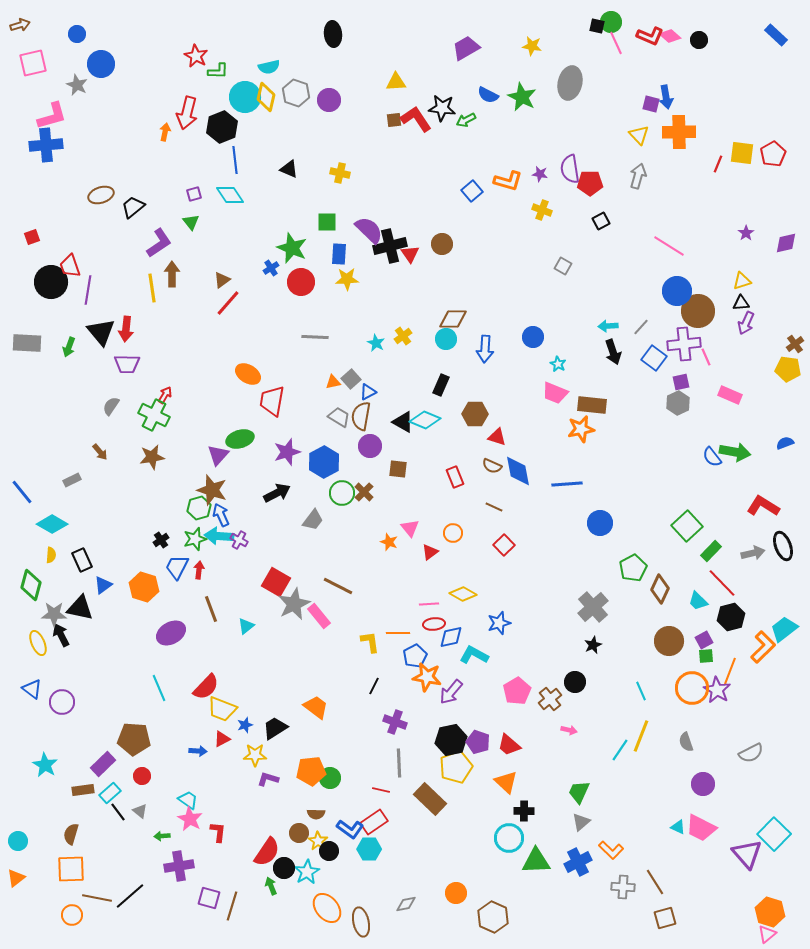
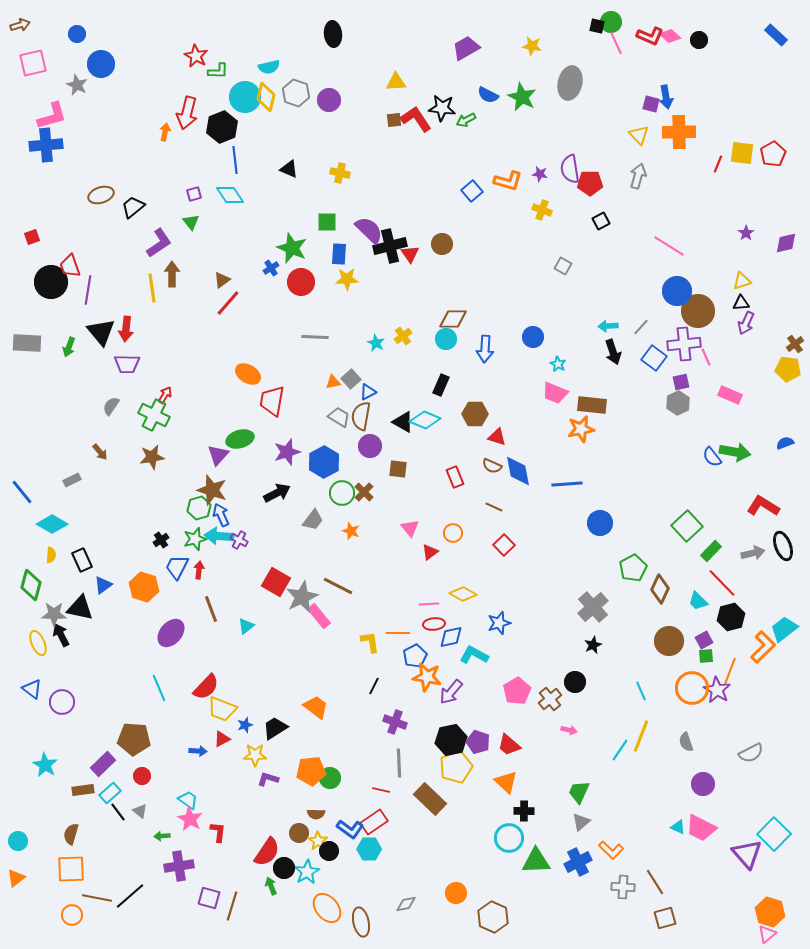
orange star at (389, 542): moved 38 px left, 11 px up
gray star at (294, 604): moved 8 px right, 7 px up
purple ellipse at (171, 633): rotated 20 degrees counterclockwise
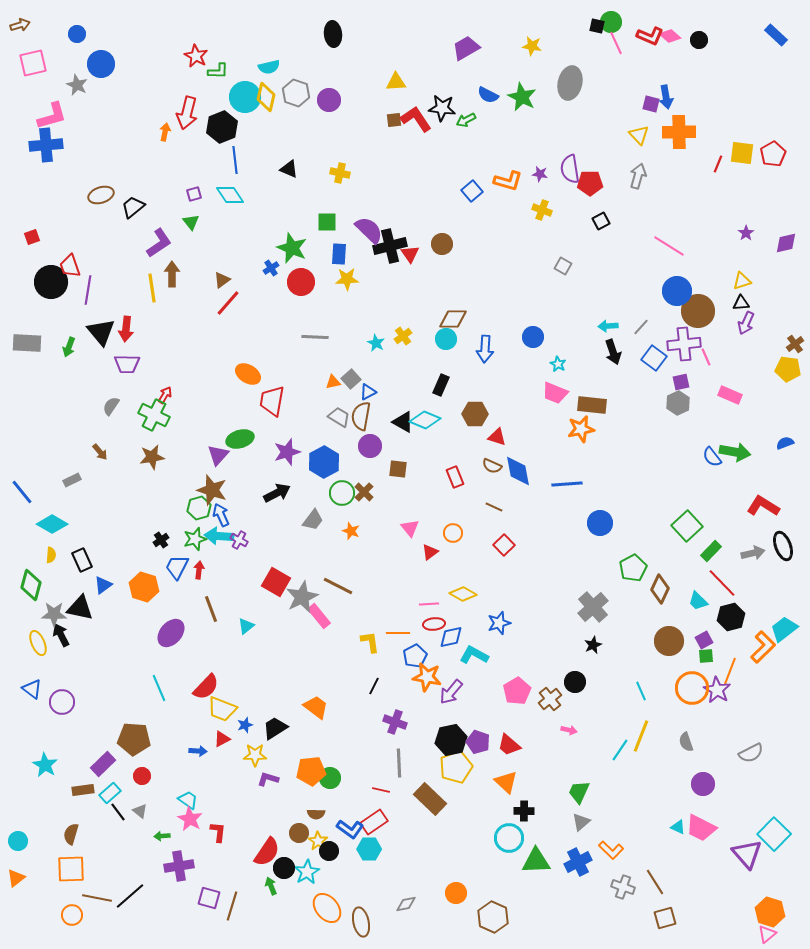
gray cross at (623, 887): rotated 15 degrees clockwise
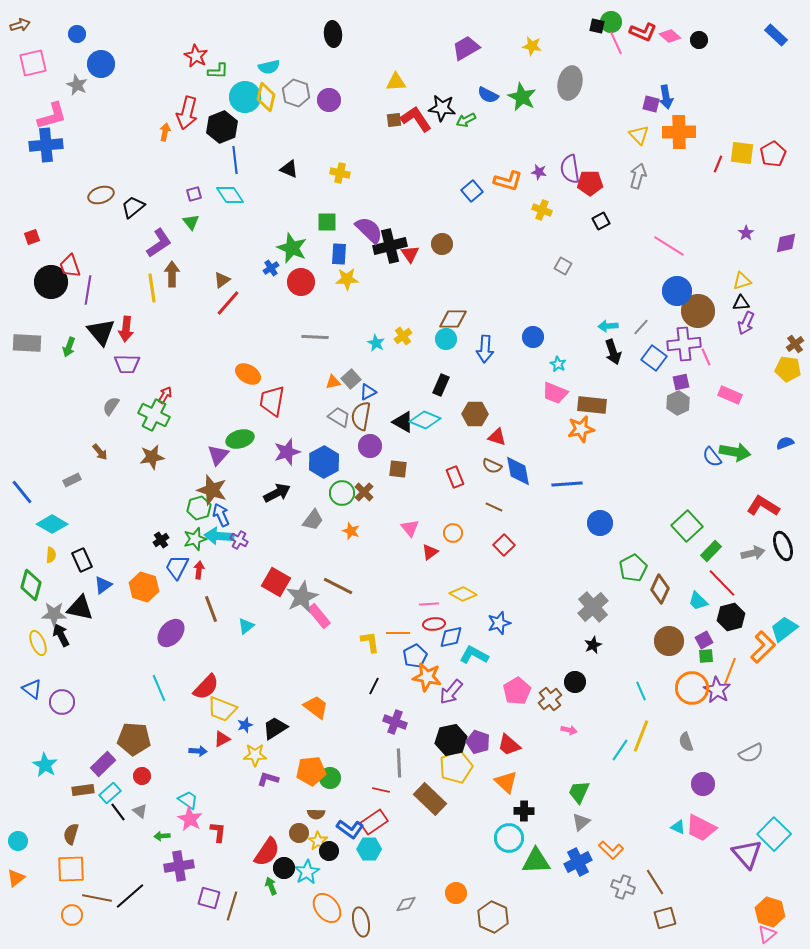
red L-shape at (650, 36): moved 7 px left, 4 px up
purple star at (540, 174): moved 1 px left, 2 px up
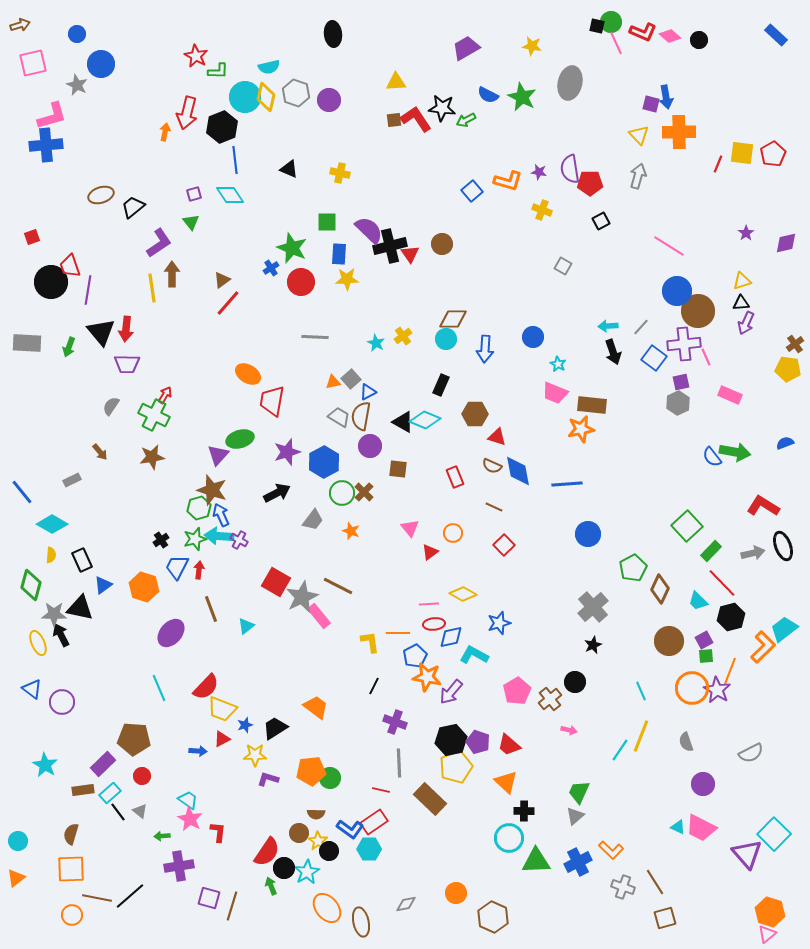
blue circle at (600, 523): moved 12 px left, 11 px down
gray triangle at (581, 822): moved 6 px left, 6 px up
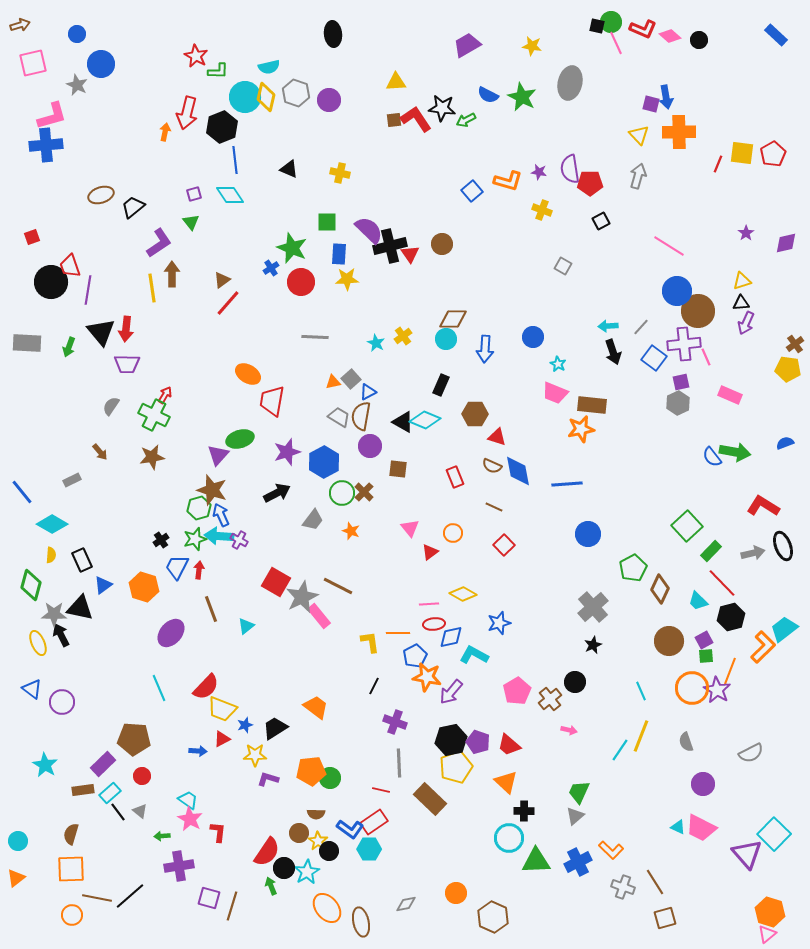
red L-shape at (643, 32): moved 3 px up
purple trapezoid at (466, 48): moved 1 px right, 3 px up
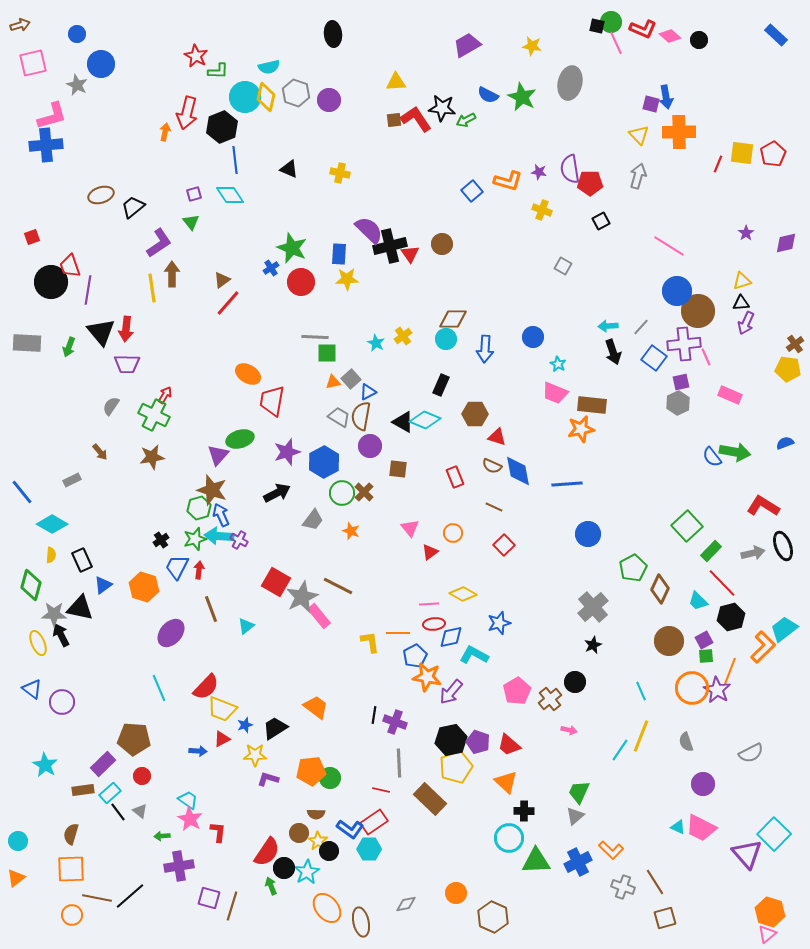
green square at (327, 222): moved 131 px down
black line at (374, 686): moved 29 px down; rotated 18 degrees counterclockwise
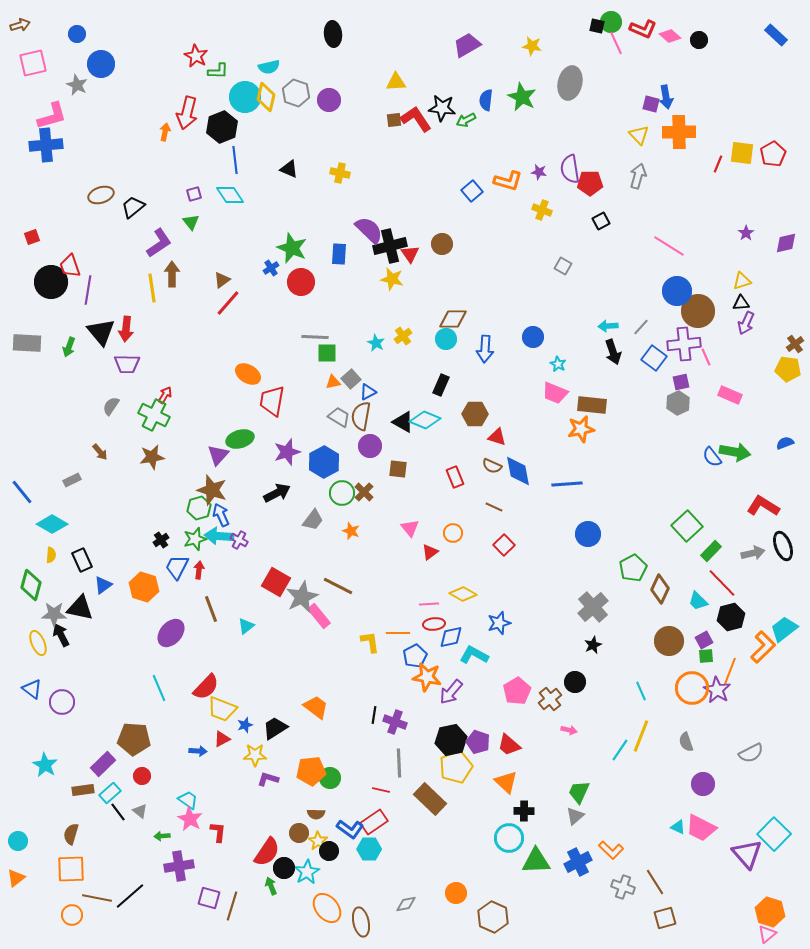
blue semicircle at (488, 95): moved 2 px left, 5 px down; rotated 70 degrees clockwise
yellow star at (347, 279): moved 45 px right; rotated 15 degrees clockwise
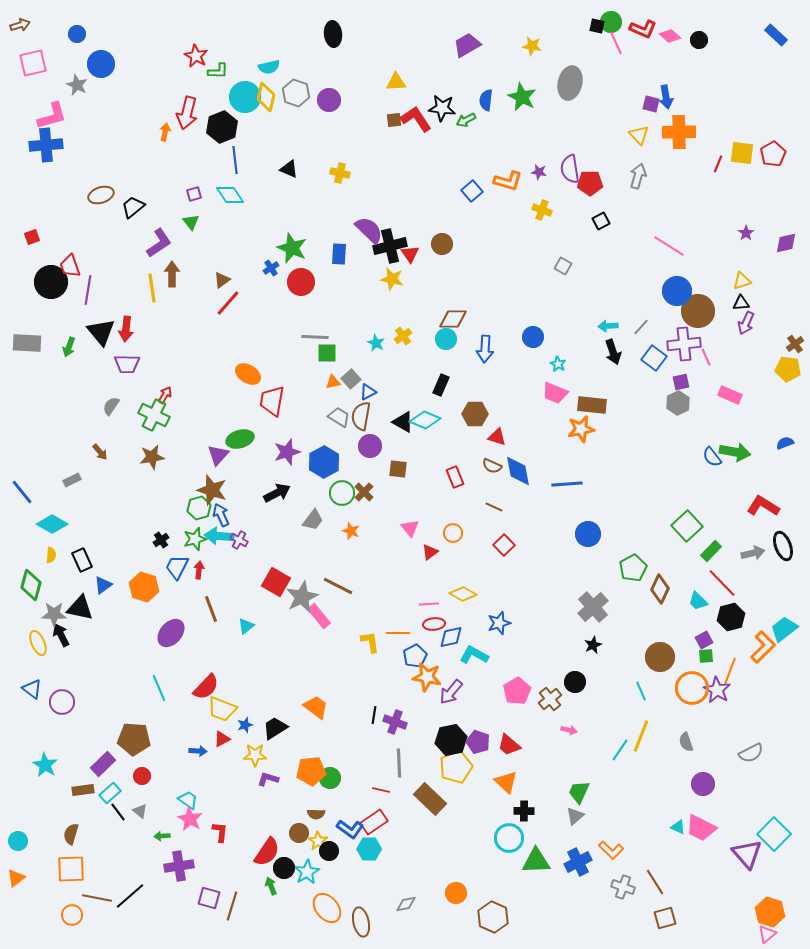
brown circle at (669, 641): moved 9 px left, 16 px down
red L-shape at (218, 832): moved 2 px right
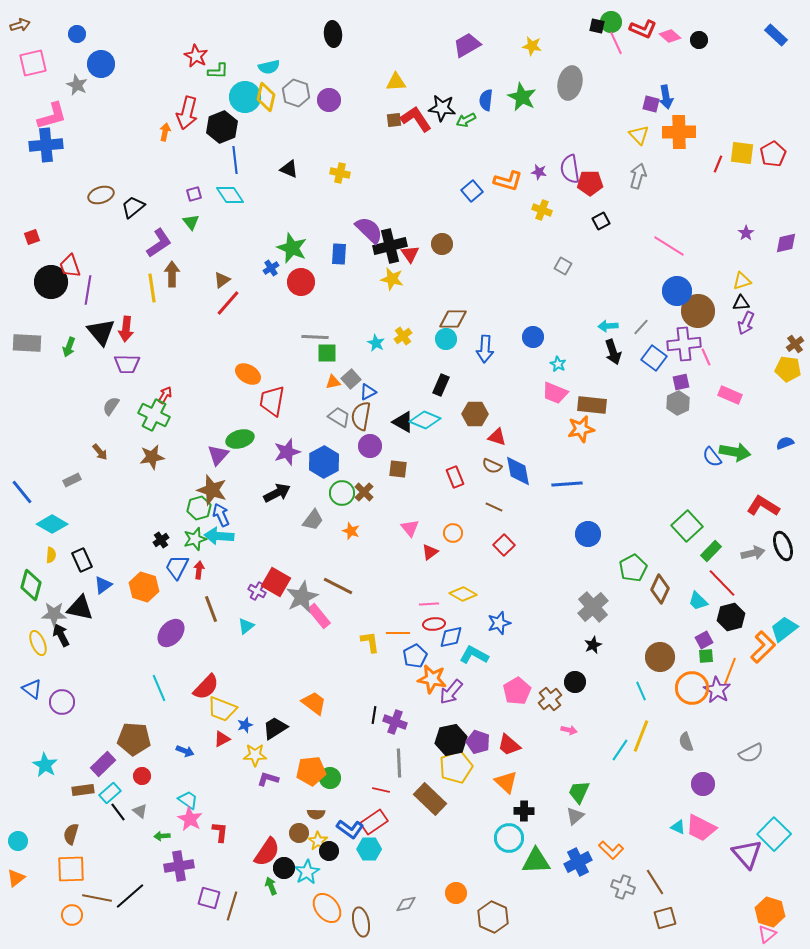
purple cross at (239, 540): moved 18 px right, 51 px down
orange star at (427, 677): moved 5 px right, 2 px down
orange trapezoid at (316, 707): moved 2 px left, 4 px up
blue arrow at (198, 751): moved 13 px left; rotated 18 degrees clockwise
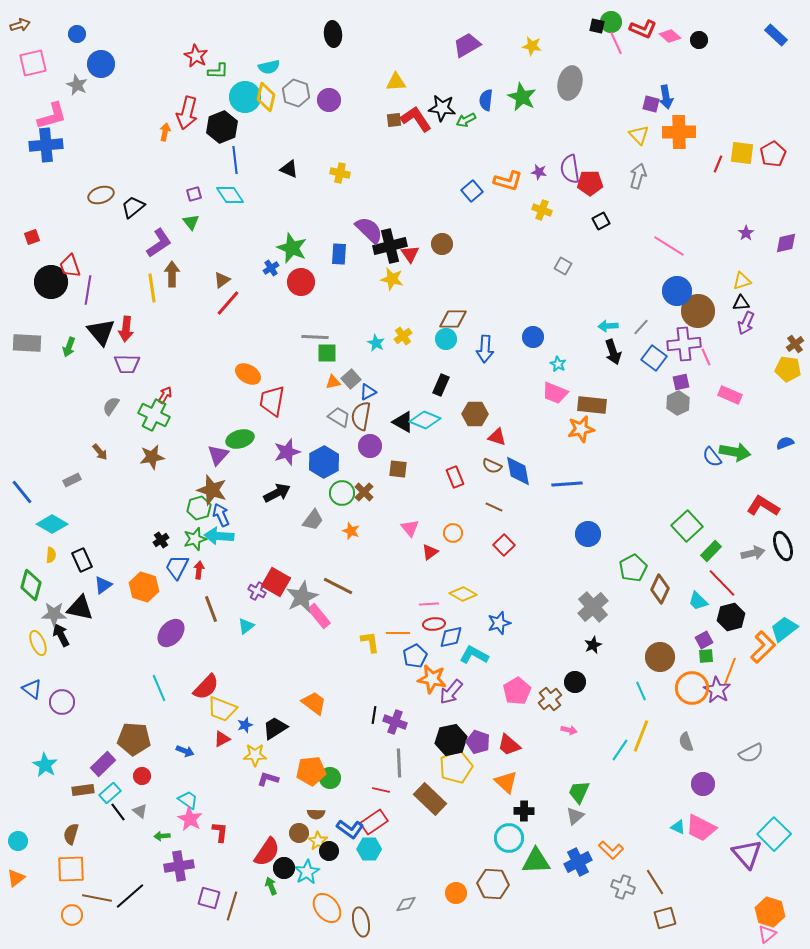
brown hexagon at (493, 917): moved 33 px up; rotated 20 degrees counterclockwise
